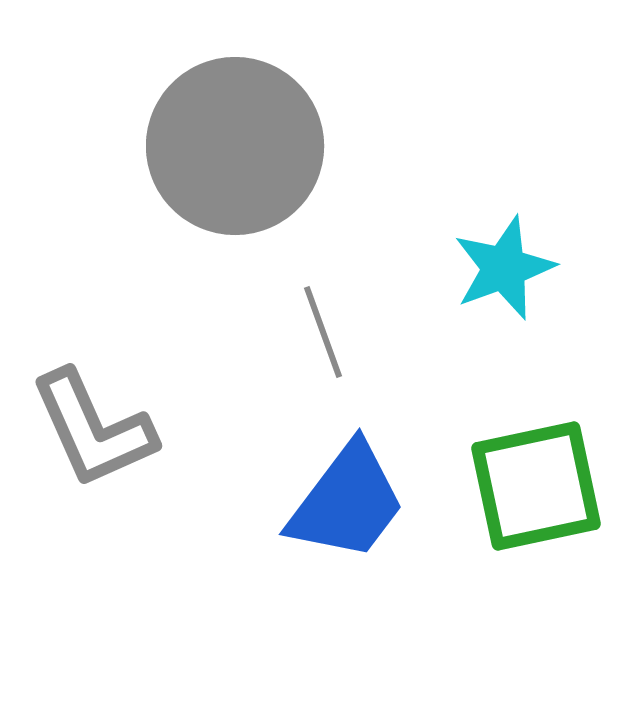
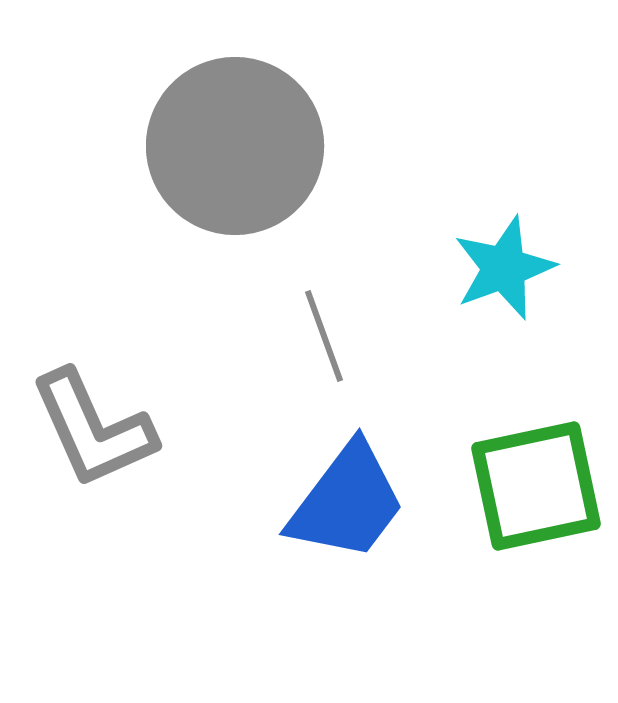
gray line: moved 1 px right, 4 px down
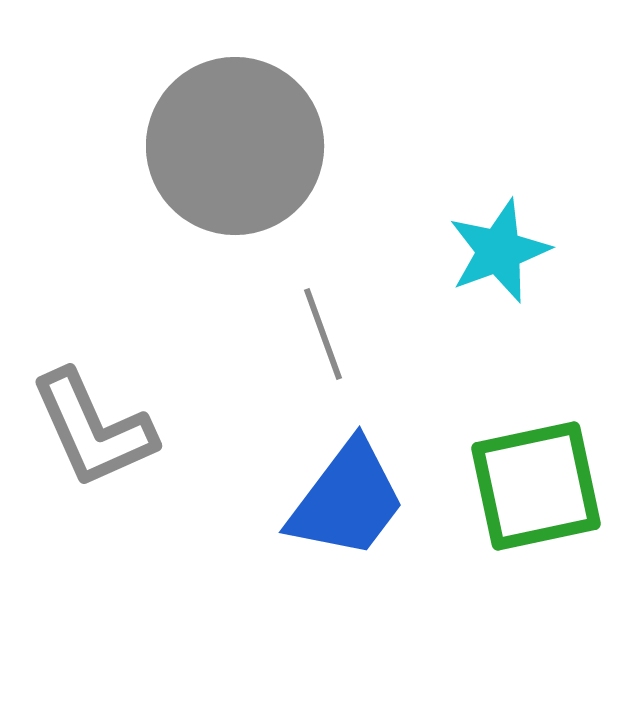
cyan star: moved 5 px left, 17 px up
gray line: moved 1 px left, 2 px up
blue trapezoid: moved 2 px up
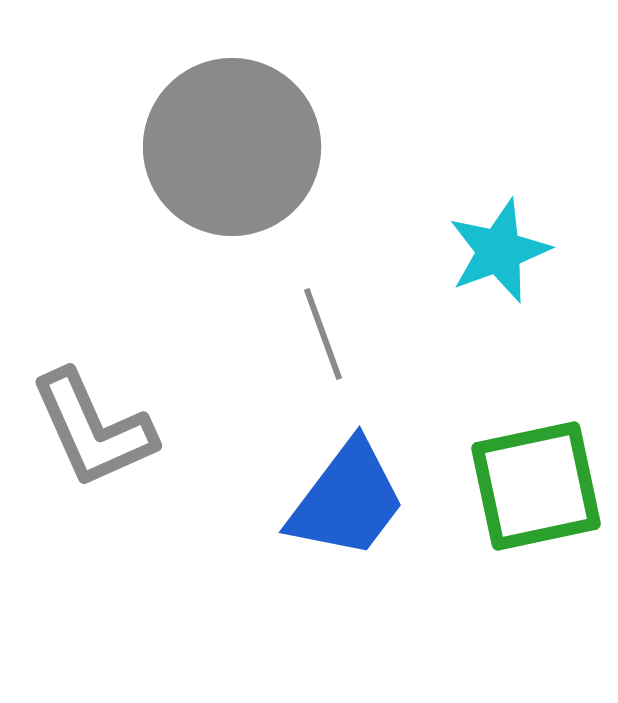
gray circle: moved 3 px left, 1 px down
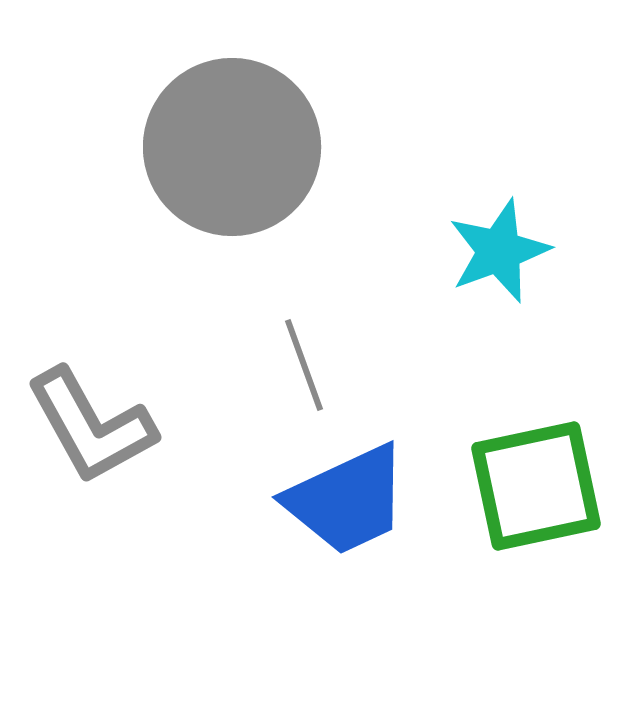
gray line: moved 19 px left, 31 px down
gray L-shape: moved 2 px left, 3 px up; rotated 5 degrees counterclockwise
blue trapezoid: rotated 28 degrees clockwise
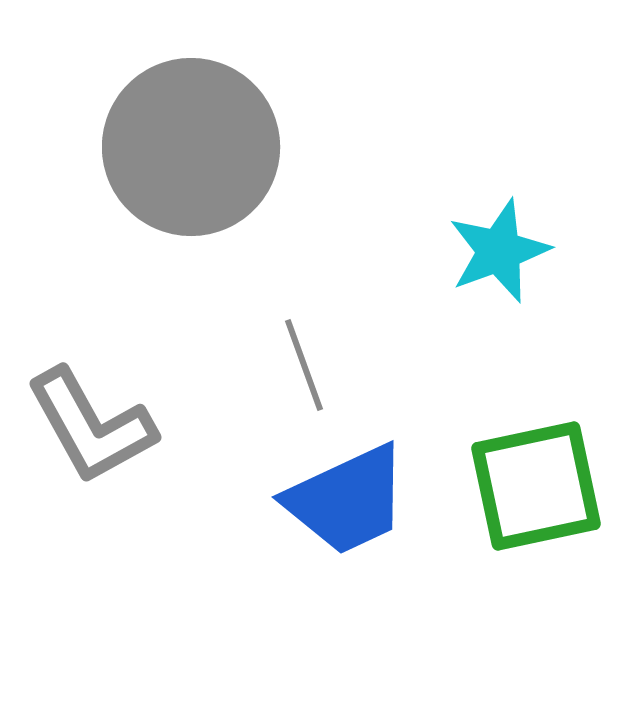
gray circle: moved 41 px left
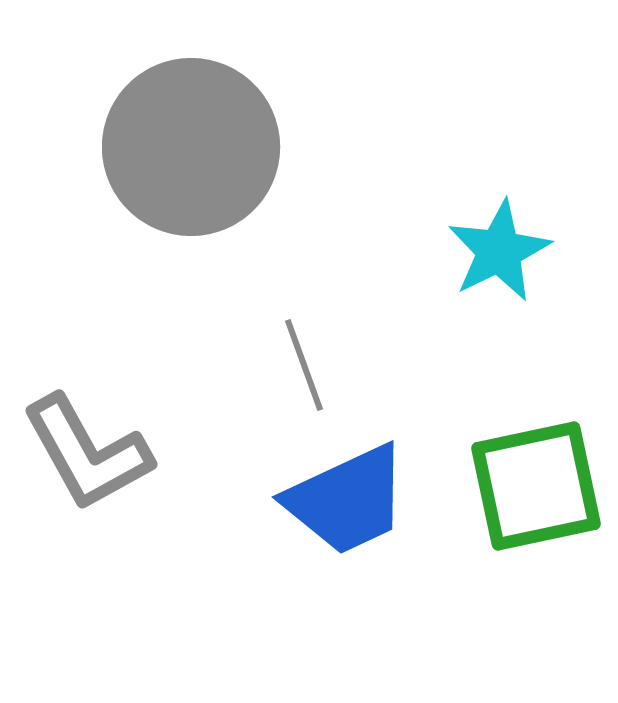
cyan star: rotated 6 degrees counterclockwise
gray L-shape: moved 4 px left, 27 px down
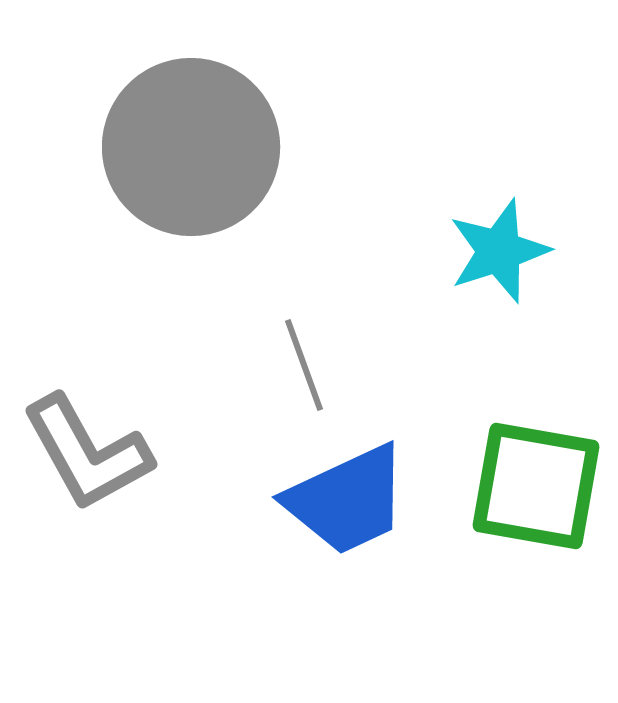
cyan star: rotated 8 degrees clockwise
green square: rotated 22 degrees clockwise
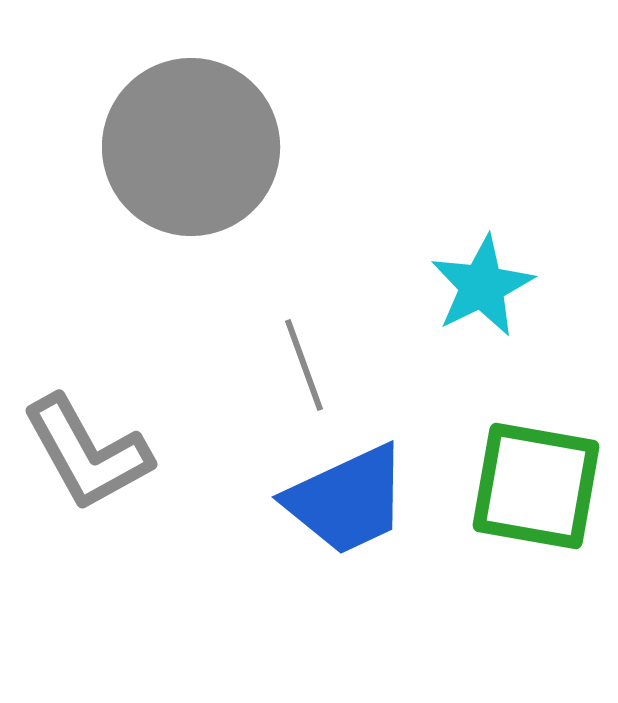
cyan star: moved 17 px left, 35 px down; rotated 8 degrees counterclockwise
